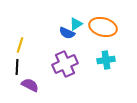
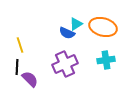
yellow line: rotated 35 degrees counterclockwise
purple semicircle: moved 6 px up; rotated 18 degrees clockwise
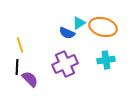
cyan triangle: moved 3 px right, 1 px up
